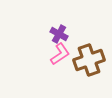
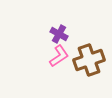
pink L-shape: moved 1 px left, 2 px down
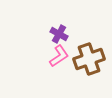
brown cross: moved 1 px up
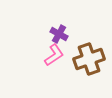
pink L-shape: moved 5 px left, 1 px up
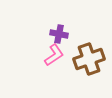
purple cross: rotated 18 degrees counterclockwise
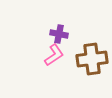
brown cross: moved 3 px right; rotated 12 degrees clockwise
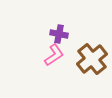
brown cross: rotated 32 degrees counterclockwise
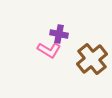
pink L-shape: moved 5 px left, 5 px up; rotated 65 degrees clockwise
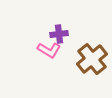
purple cross: rotated 18 degrees counterclockwise
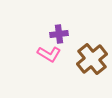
pink L-shape: moved 4 px down
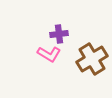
brown cross: rotated 8 degrees clockwise
